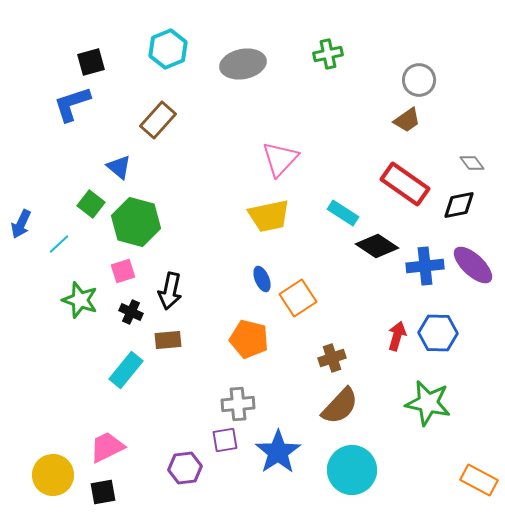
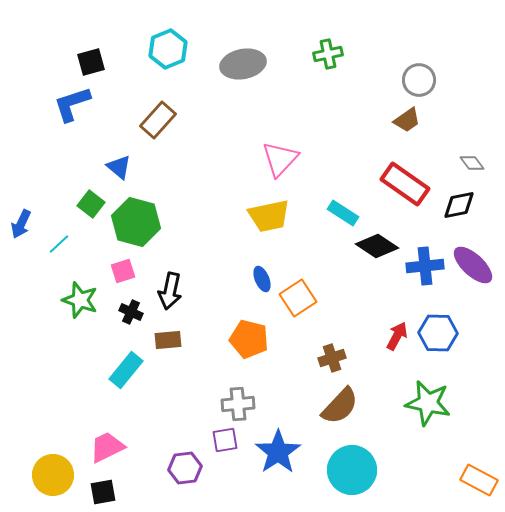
red arrow at (397, 336): rotated 12 degrees clockwise
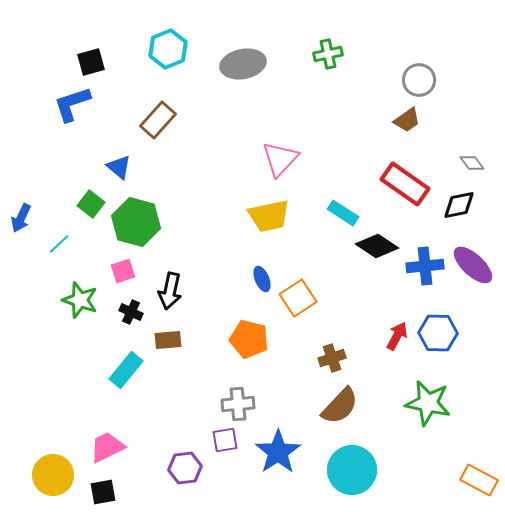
blue arrow at (21, 224): moved 6 px up
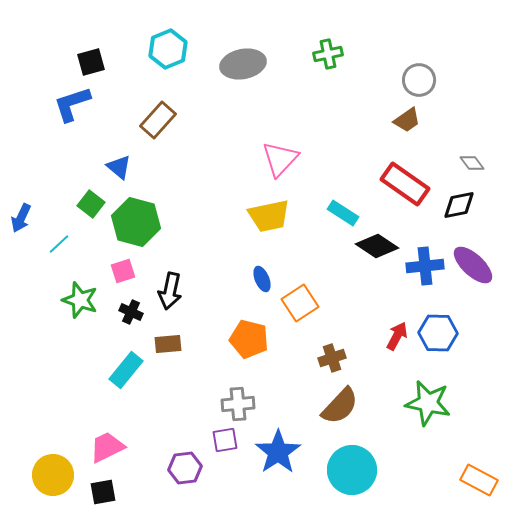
orange square at (298, 298): moved 2 px right, 5 px down
brown rectangle at (168, 340): moved 4 px down
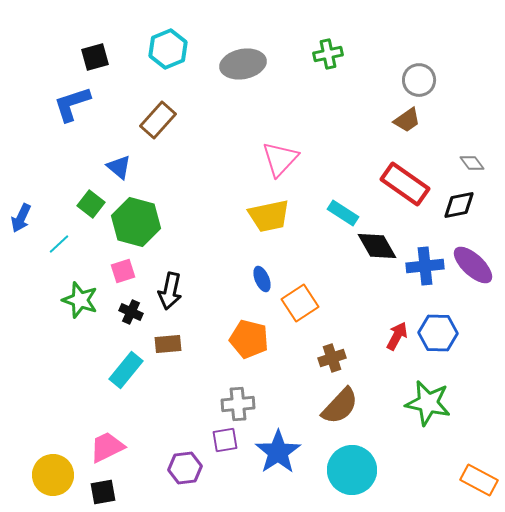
black square at (91, 62): moved 4 px right, 5 px up
black diamond at (377, 246): rotated 27 degrees clockwise
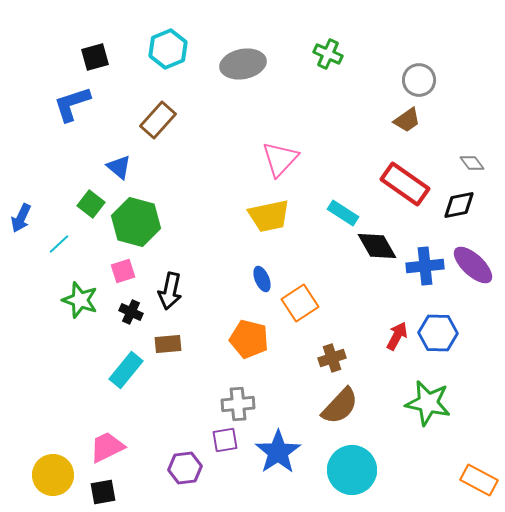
green cross at (328, 54): rotated 36 degrees clockwise
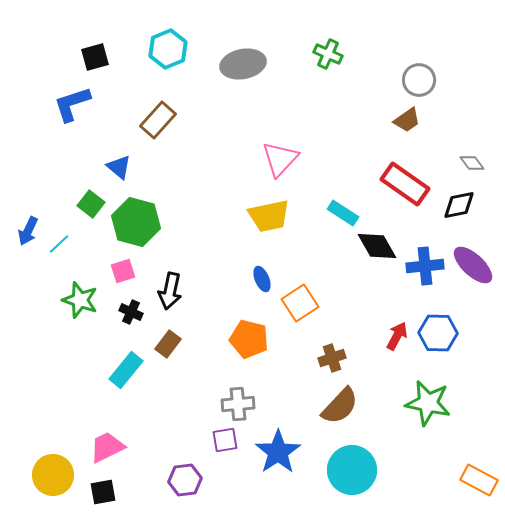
blue arrow at (21, 218): moved 7 px right, 13 px down
brown rectangle at (168, 344): rotated 48 degrees counterclockwise
purple hexagon at (185, 468): moved 12 px down
